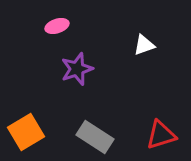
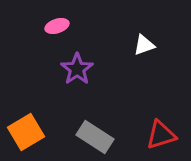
purple star: rotated 16 degrees counterclockwise
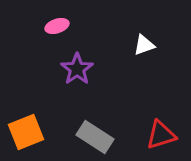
orange square: rotated 9 degrees clockwise
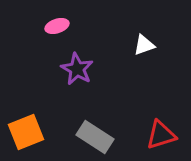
purple star: rotated 8 degrees counterclockwise
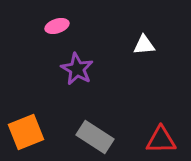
white triangle: rotated 15 degrees clockwise
red triangle: moved 5 px down; rotated 16 degrees clockwise
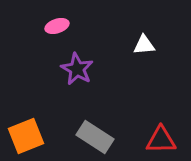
orange square: moved 4 px down
